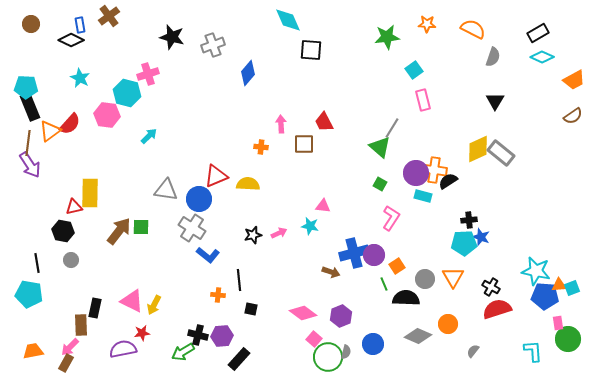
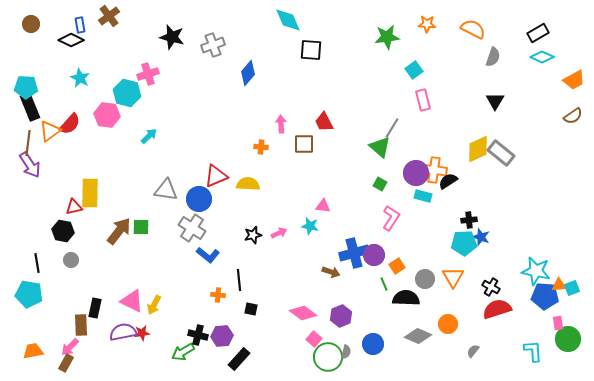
purple semicircle at (123, 349): moved 17 px up
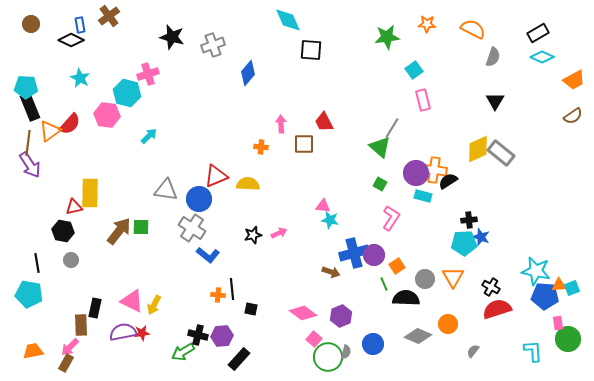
cyan star at (310, 226): moved 20 px right, 6 px up
black line at (239, 280): moved 7 px left, 9 px down
